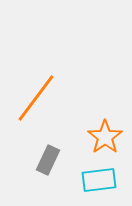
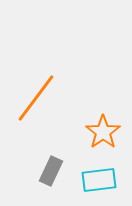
orange star: moved 2 px left, 5 px up
gray rectangle: moved 3 px right, 11 px down
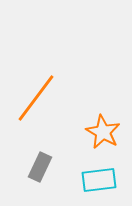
orange star: rotated 8 degrees counterclockwise
gray rectangle: moved 11 px left, 4 px up
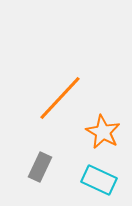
orange line: moved 24 px right; rotated 6 degrees clockwise
cyan rectangle: rotated 32 degrees clockwise
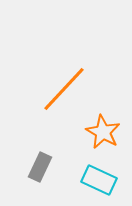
orange line: moved 4 px right, 9 px up
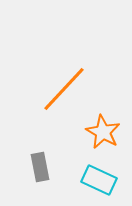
gray rectangle: rotated 36 degrees counterclockwise
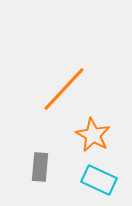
orange star: moved 10 px left, 3 px down
gray rectangle: rotated 16 degrees clockwise
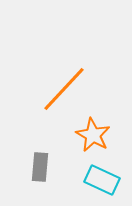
cyan rectangle: moved 3 px right
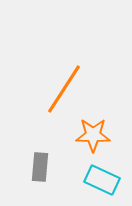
orange line: rotated 10 degrees counterclockwise
orange star: rotated 28 degrees counterclockwise
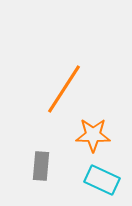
gray rectangle: moved 1 px right, 1 px up
